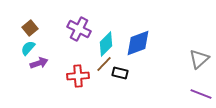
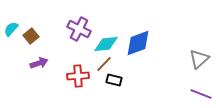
brown square: moved 1 px right, 8 px down
cyan diamond: rotated 40 degrees clockwise
cyan semicircle: moved 17 px left, 19 px up
black rectangle: moved 6 px left, 7 px down
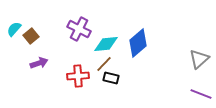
cyan semicircle: moved 3 px right
blue diamond: rotated 20 degrees counterclockwise
black rectangle: moved 3 px left, 2 px up
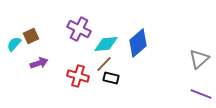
cyan semicircle: moved 15 px down
brown square: rotated 14 degrees clockwise
red cross: rotated 20 degrees clockwise
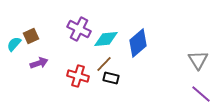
cyan diamond: moved 5 px up
gray triangle: moved 1 px left, 1 px down; rotated 20 degrees counterclockwise
purple line: rotated 20 degrees clockwise
